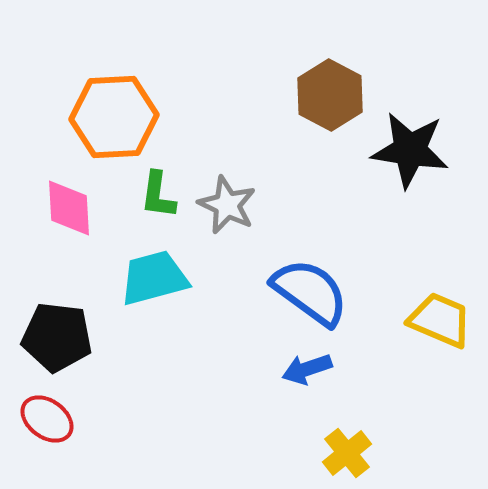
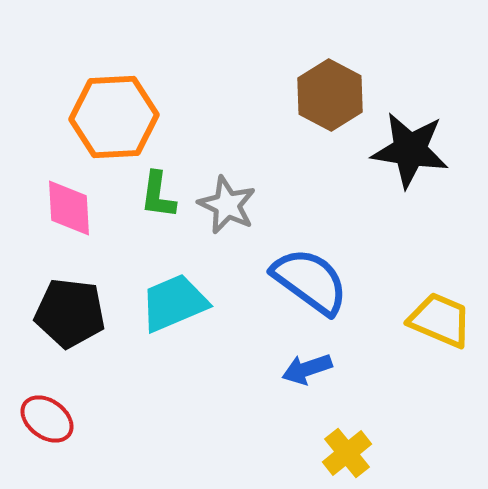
cyan trapezoid: moved 20 px right, 25 px down; rotated 8 degrees counterclockwise
blue semicircle: moved 11 px up
black pentagon: moved 13 px right, 24 px up
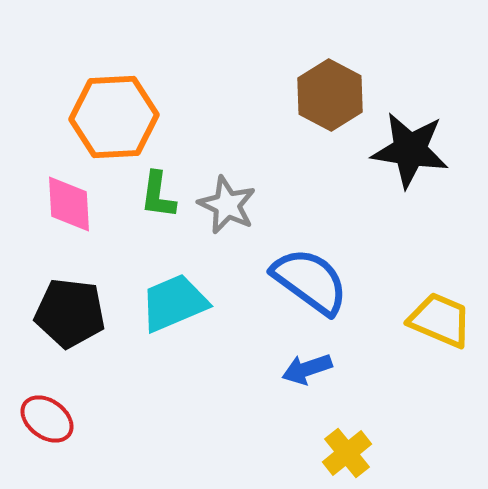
pink diamond: moved 4 px up
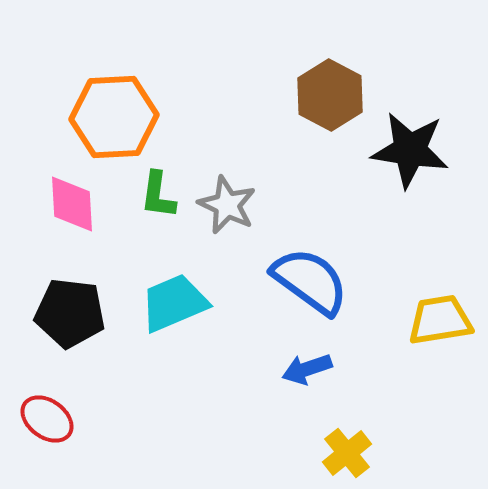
pink diamond: moved 3 px right
yellow trapezoid: rotated 32 degrees counterclockwise
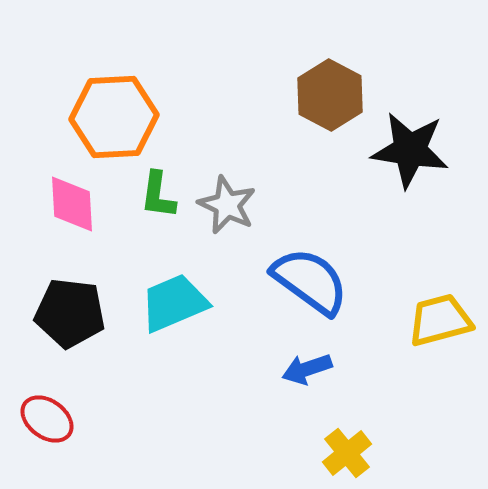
yellow trapezoid: rotated 6 degrees counterclockwise
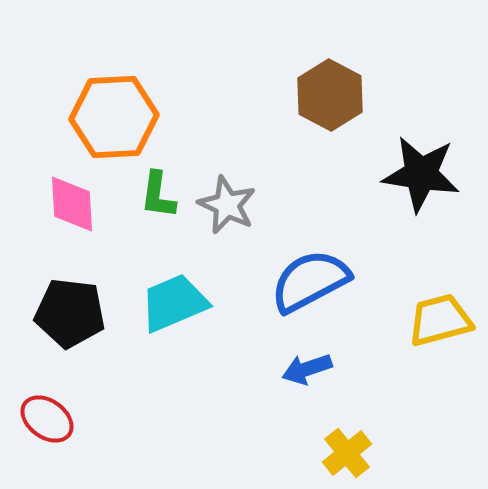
black star: moved 11 px right, 24 px down
blue semicircle: rotated 64 degrees counterclockwise
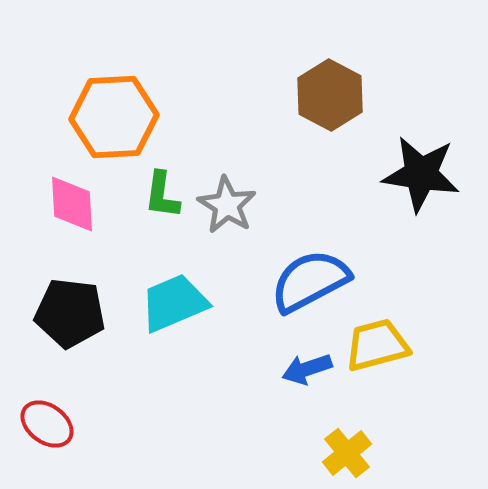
green L-shape: moved 4 px right
gray star: rotated 6 degrees clockwise
yellow trapezoid: moved 63 px left, 25 px down
red ellipse: moved 5 px down
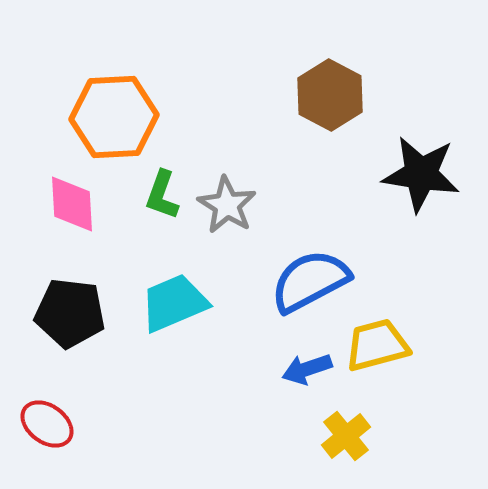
green L-shape: rotated 12 degrees clockwise
yellow cross: moved 1 px left, 17 px up
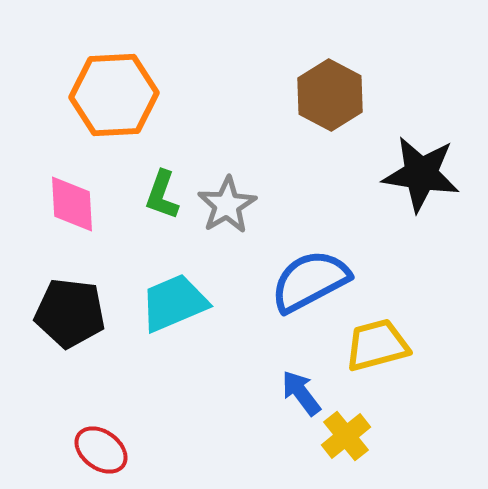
orange hexagon: moved 22 px up
gray star: rotated 10 degrees clockwise
blue arrow: moved 6 px left, 24 px down; rotated 72 degrees clockwise
red ellipse: moved 54 px right, 26 px down
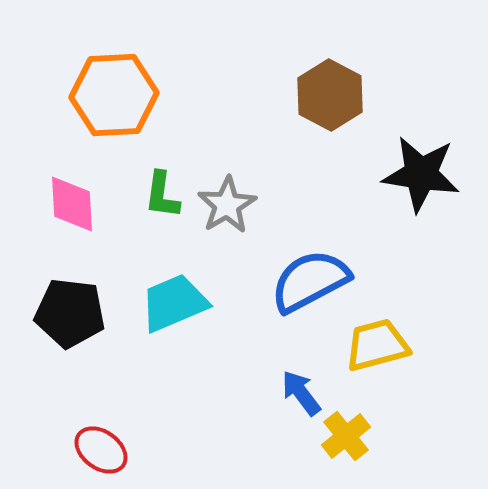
green L-shape: rotated 12 degrees counterclockwise
